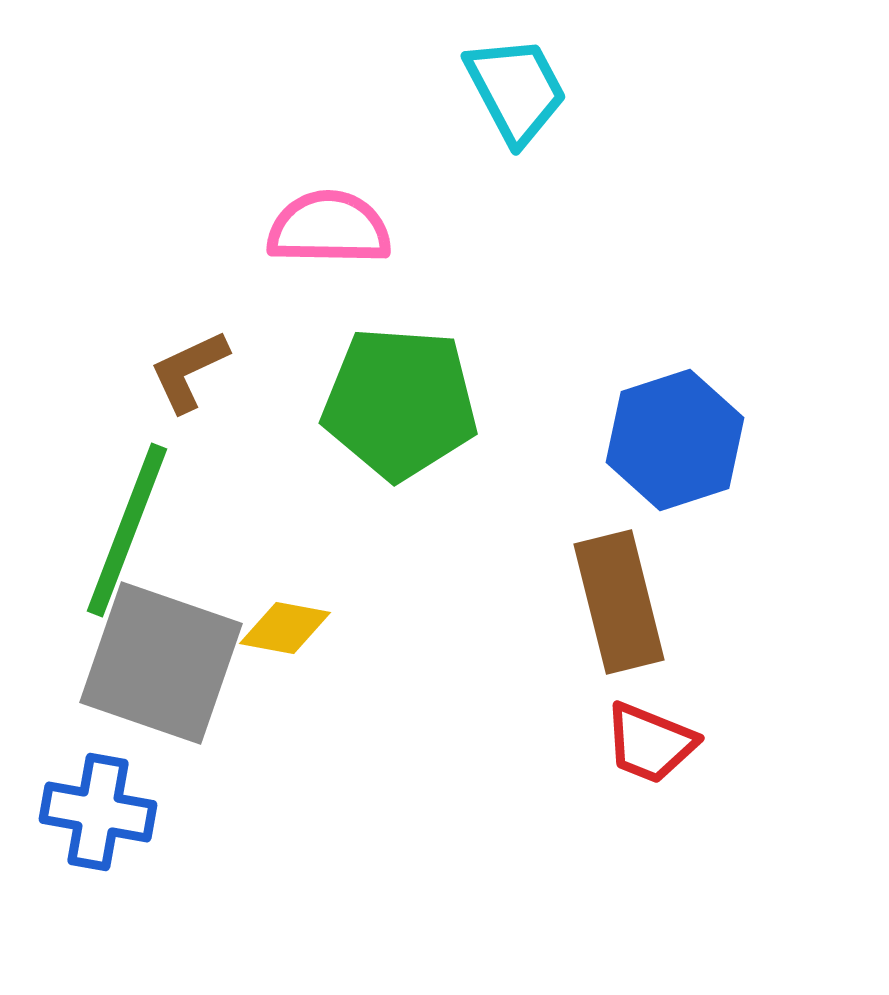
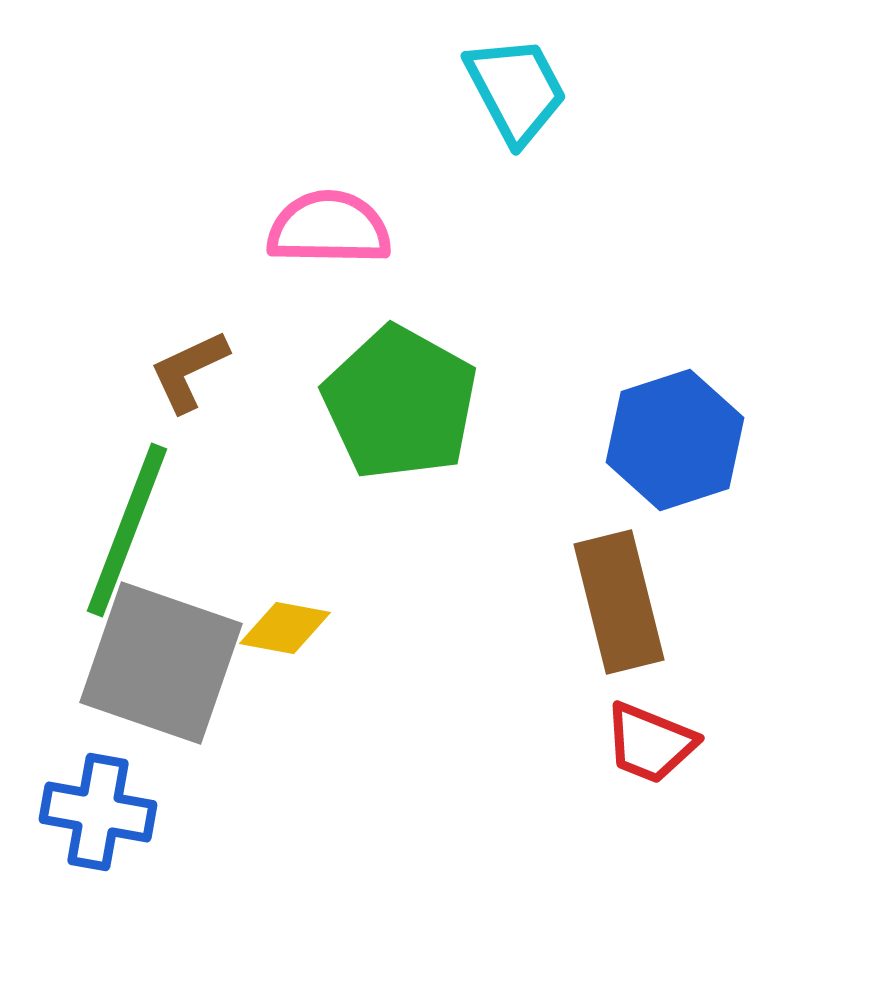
green pentagon: rotated 25 degrees clockwise
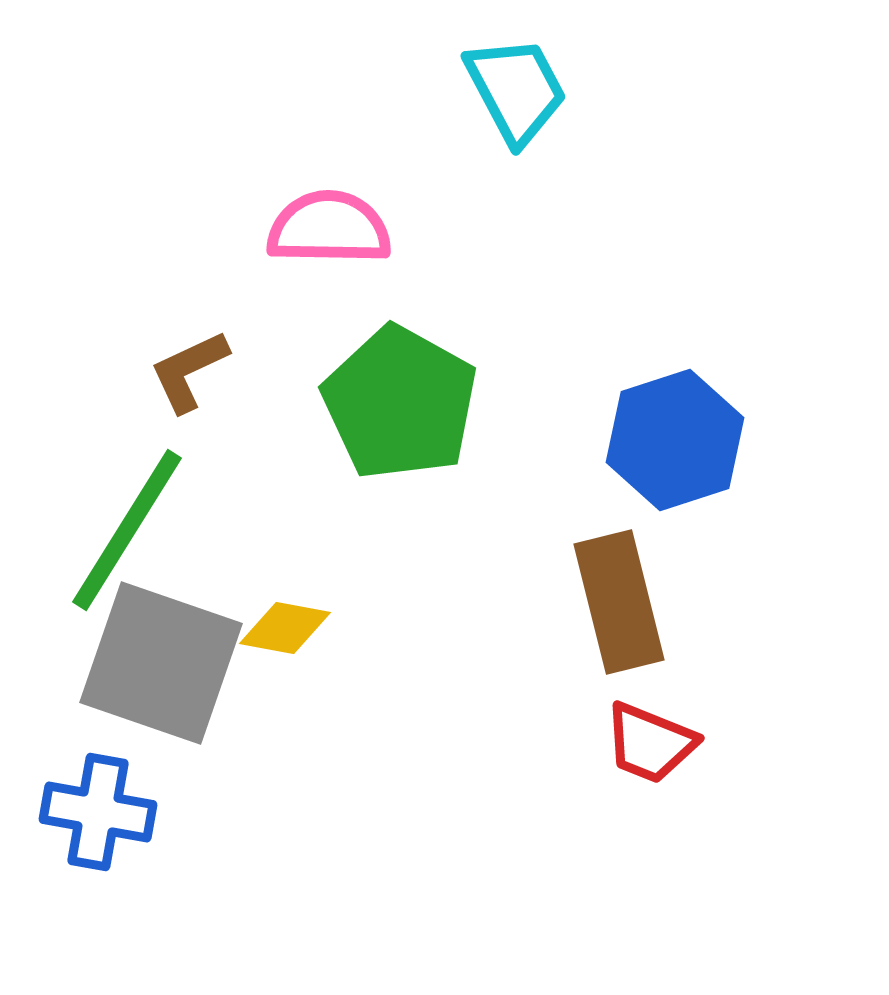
green line: rotated 11 degrees clockwise
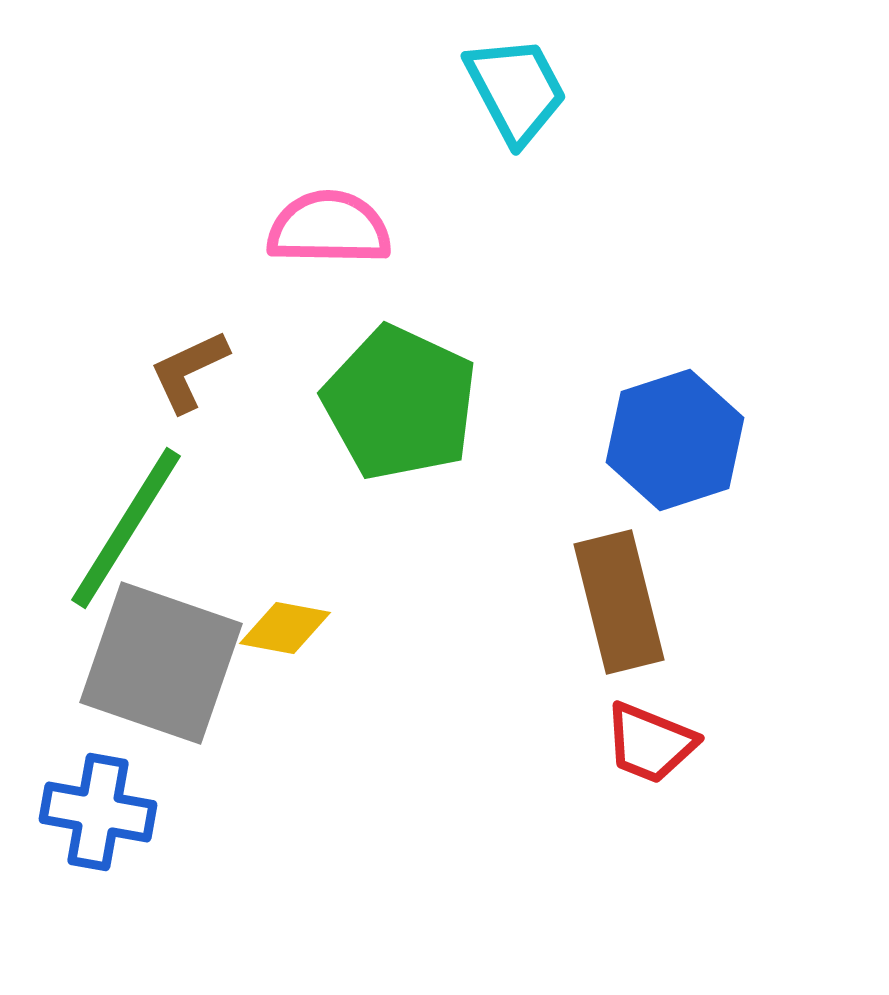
green pentagon: rotated 4 degrees counterclockwise
green line: moved 1 px left, 2 px up
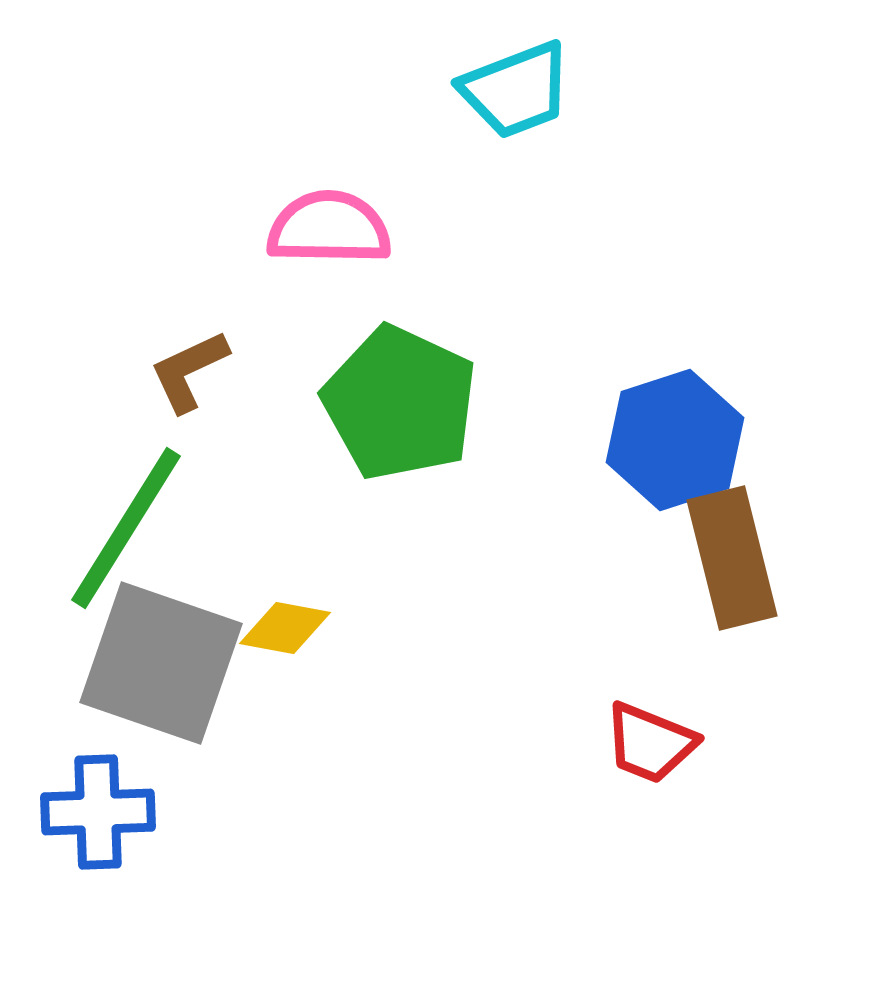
cyan trapezoid: rotated 97 degrees clockwise
brown rectangle: moved 113 px right, 44 px up
blue cross: rotated 12 degrees counterclockwise
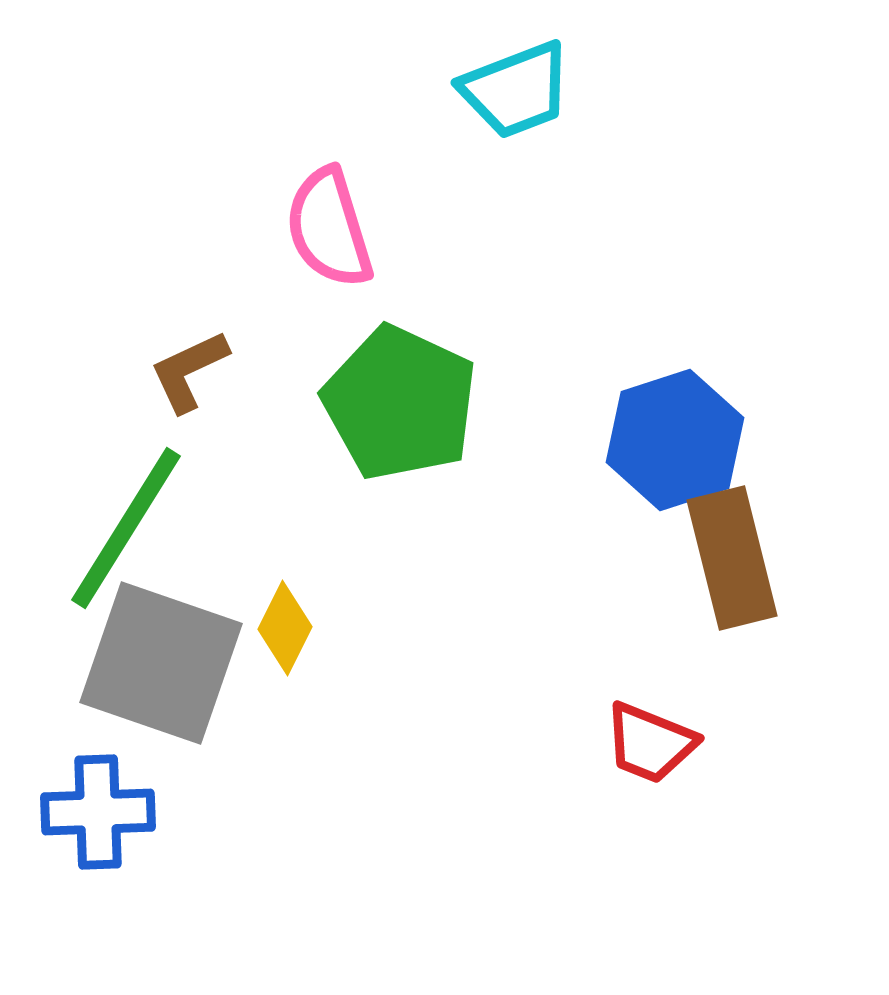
pink semicircle: rotated 108 degrees counterclockwise
yellow diamond: rotated 74 degrees counterclockwise
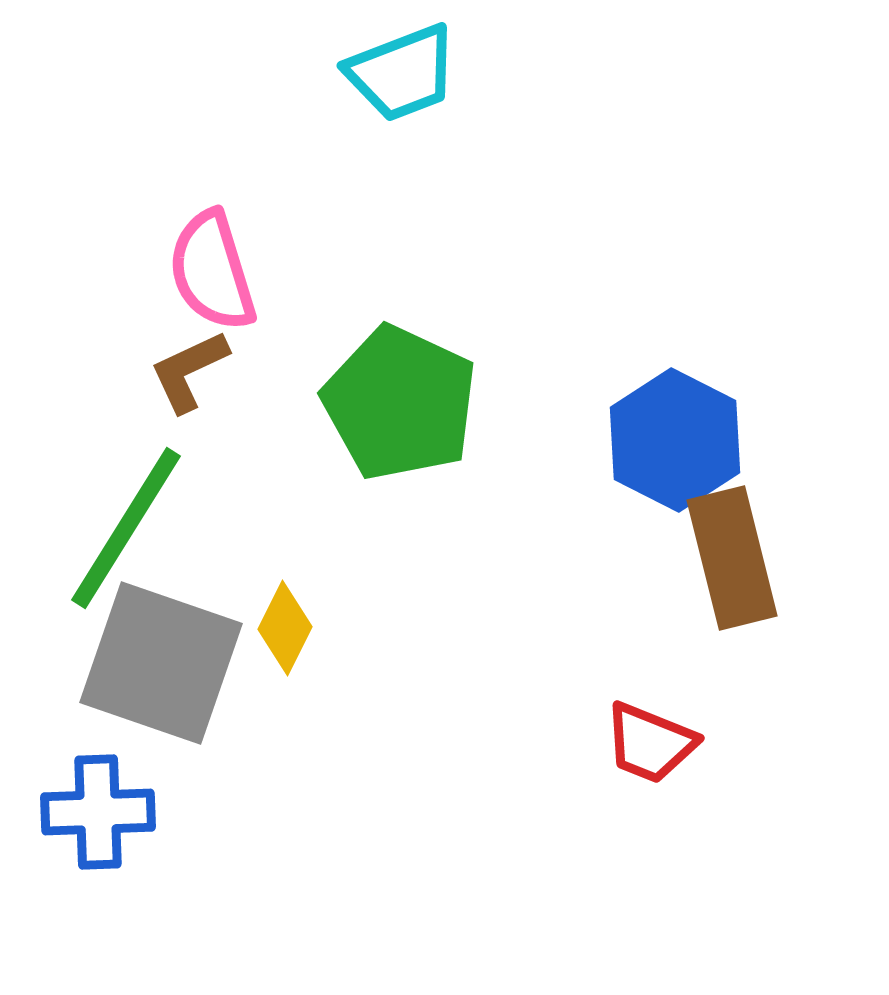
cyan trapezoid: moved 114 px left, 17 px up
pink semicircle: moved 117 px left, 43 px down
blue hexagon: rotated 15 degrees counterclockwise
